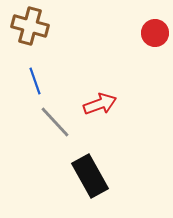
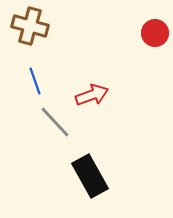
red arrow: moved 8 px left, 9 px up
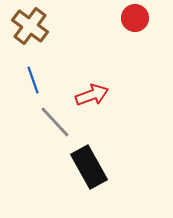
brown cross: rotated 21 degrees clockwise
red circle: moved 20 px left, 15 px up
blue line: moved 2 px left, 1 px up
black rectangle: moved 1 px left, 9 px up
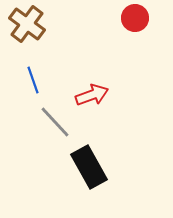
brown cross: moved 3 px left, 2 px up
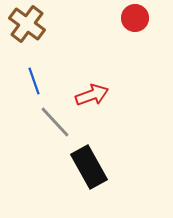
blue line: moved 1 px right, 1 px down
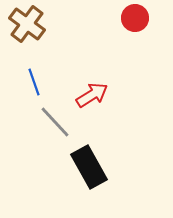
blue line: moved 1 px down
red arrow: rotated 12 degrees counterclockwise
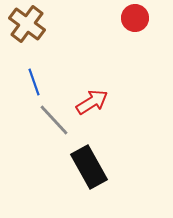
red arrow: moved 7 px down
gray line: moved 1 px left, 2 px up
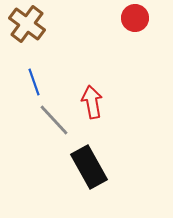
red arrow: rotated 68 degrees counterclockwise
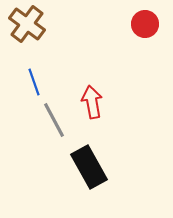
red circle: moved 10 px right, 6 px down
gray line: rotated 15 degrees clockwise
